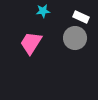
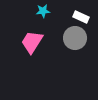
pink trapezoid: moved 1 px right, 1 px up
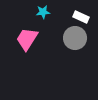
cyan star: moved 1 px down
pink trapezoid: moved 5 px left, 3 px up
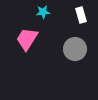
white rectangle: moved 2 px up; rotated 49 degrees clockwise
gray circle: moved 11 px down
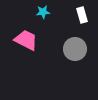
white rectangle: moved 1 px right
pink trapezoid: moved 1 px left, 1 px down; rotated 85 degrees clockwise
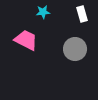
white rectangle: moved 1 px up
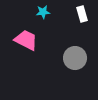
gray circle: moved 9 px down
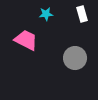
cyan star: moved 3 px right, 2 px down
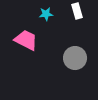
white rectangle: moved 5 px left, 3 px up
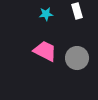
pink trapezoid: moved 19 px right, 11 px down
gray circle: moved 2 px right
